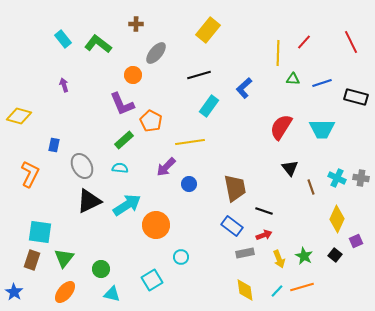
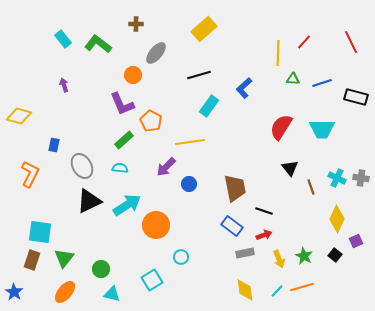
yellow rectangle at (208, 30): moved 4 px left, 1 px up; rotated 10 degrees clockwise
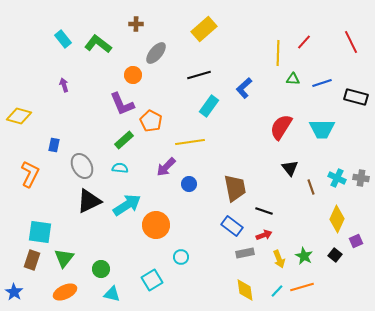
orange ellipse at (65, 292): rotated 25 degrees clockwise
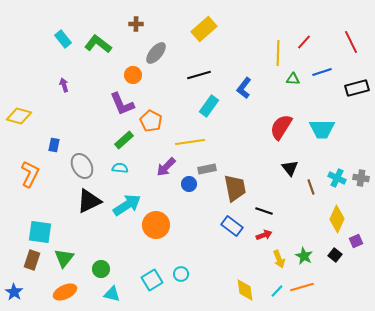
blue line at (322, 83): moved 11 px up
blue L-shape at (244, 88): rotated 10 degrees counterclockwise
black rectangle at (356, 97): moved 1 px right, 9 px up; rotated 30 degrees counterclockwise
gray rectangle at (245, 253): moved 38 px left, 84 px up
cyan circle at (181, 257): moved 17 px down
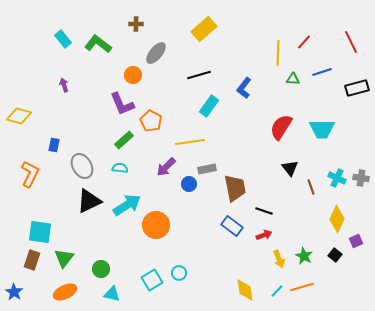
cyan circle at (181, 274): moved 2 px left, 1 px up
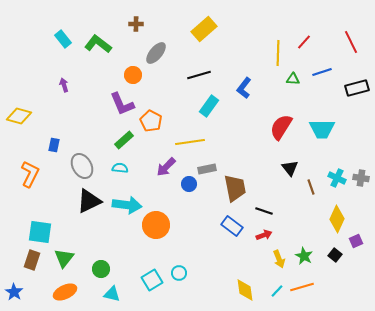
cyan arrow at (127, 205): rotated 40 degrees clockwise
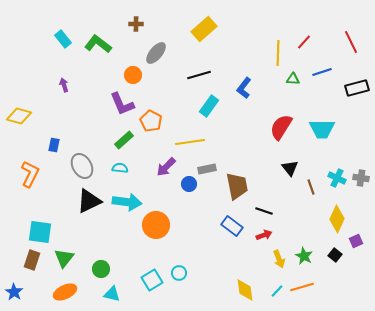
brown trapezoid at (235, 188): moved 2 px right, 2 px up
cyan arrow at (127, 205): moved 3 px up
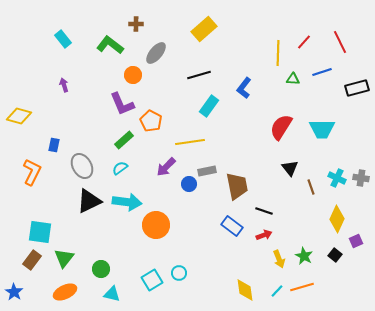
red line at (351, 42): moved 11 px left
green L-shape at (98, 44): moved 12 px right, 1 px down
cyan semicircle at (120, 168): rotated 42 degrees counterclockwise
gray rectangle at (207, 169): moved 2 px down
orange L-shape at (30, 174): moved 2 px right, 2 px up
brown rectangle at (32, 260): rotated 18 degrees clockwise
